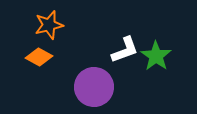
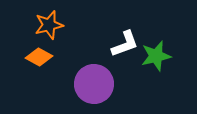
white L-shape: moved 6 px up
green star: rotated 24 degrees clockwise
purple circle: moved 3 px up
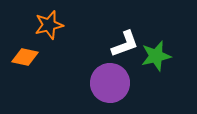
orange diamond: moved 14 px left; rotated 16 degrees counterclockwise
purple circle: moved 16 px right, 1 px up
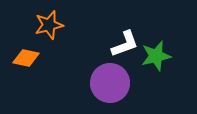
orange diamond: moved 1 px right, 1 px down
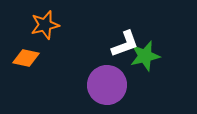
orange star: moved 4 px left
green star: moved 11 px left
purple circle: moved 3 px left, 2 px down
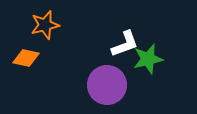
green star: moved 3 px right, 3 px down
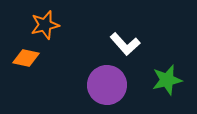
white L-shape: rotated 68 degrees clockwise
green star: moved 19 px right, 21 px down
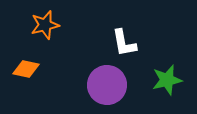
white L-shape: moved 1 px left, 1 px up; rotated 32 degrees clockwise
orange diamond: moved 11 px down
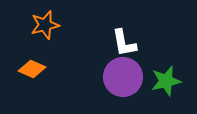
orange diamond: moved 6 px right; rotated 12 degrees clockwise
green star: moved 1 px left, 1 px down
purple circle: moved 16 px right, 8 px up
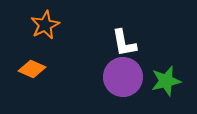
orange star: rotated 12 degrees counterclockwise
